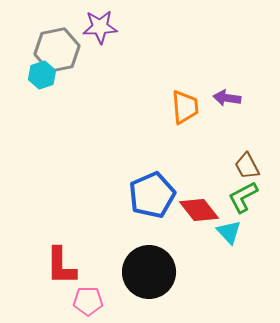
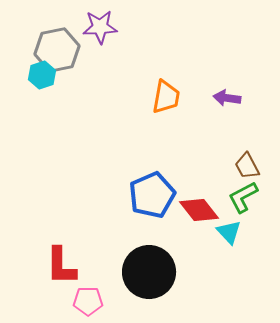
orange trapezoid: moved 19 px left, 10 px up; rotated 15 degrees clockwise
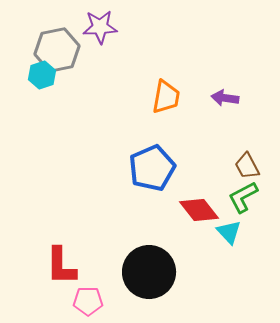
purple arrow: moved 2 px left
blue pentagon: moved 27 px up
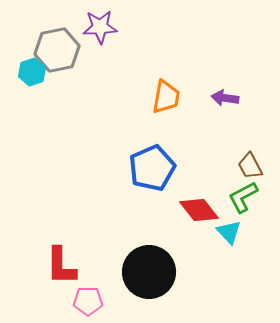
cyan hexagon: moved 10 px left, 3 px up
brown trapezoid: moved 3 px right
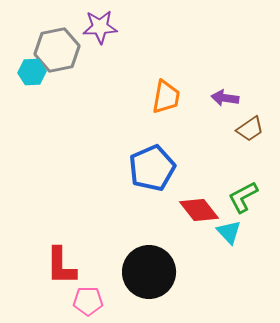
cyan hexagon: rotated 16 degrees clockwise
brown trapezoid: moved 37 px up; rotated 96 degrees counterclockwise
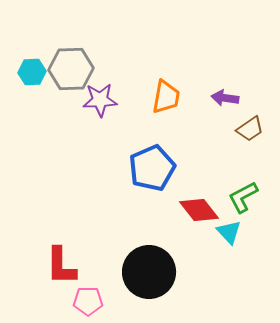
purple star: moved 73 px down
gray hexagon: moved 14 px right, 19 px down; rotated 9 degrees clockwise
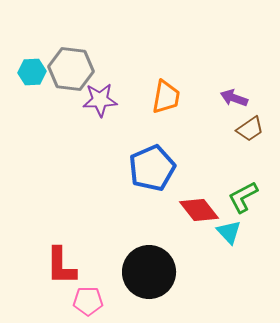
gray hexagon: rotated 9 degrees clockwise
purple arrow: moved 9 px right; rotated 12 degrees clockwise
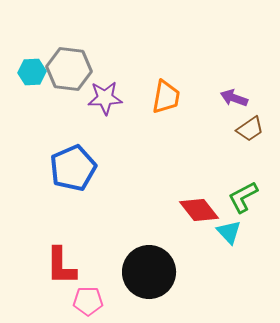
gray hexagon: moved 2 px left
purple star: moved 5 px right, 2 px up
blue pentagon: moved 79 px left
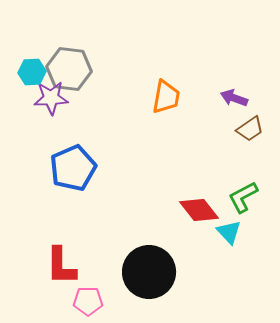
purple star: moved 54 px left
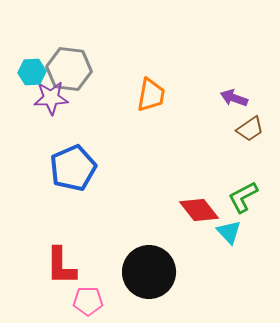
orange trapezoid: moved 15 px left, 2 px up
